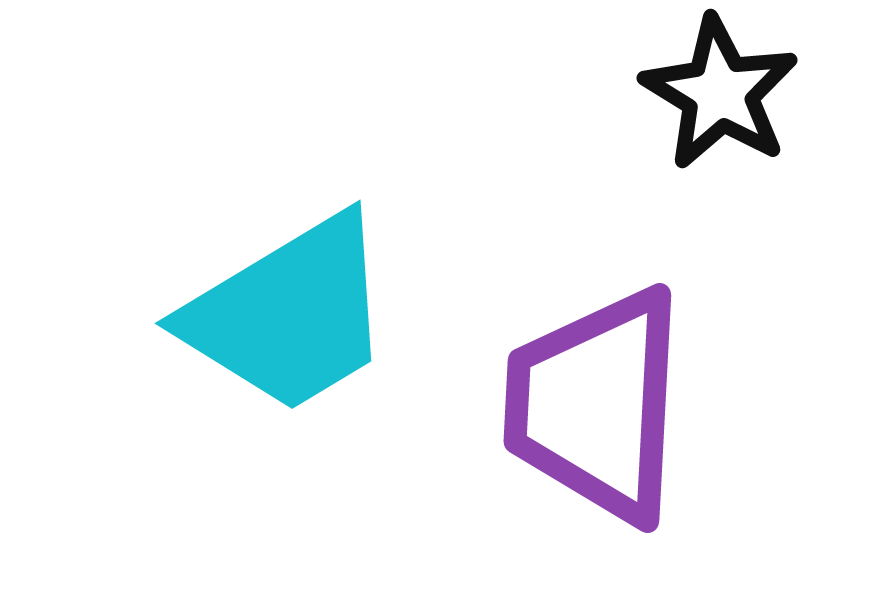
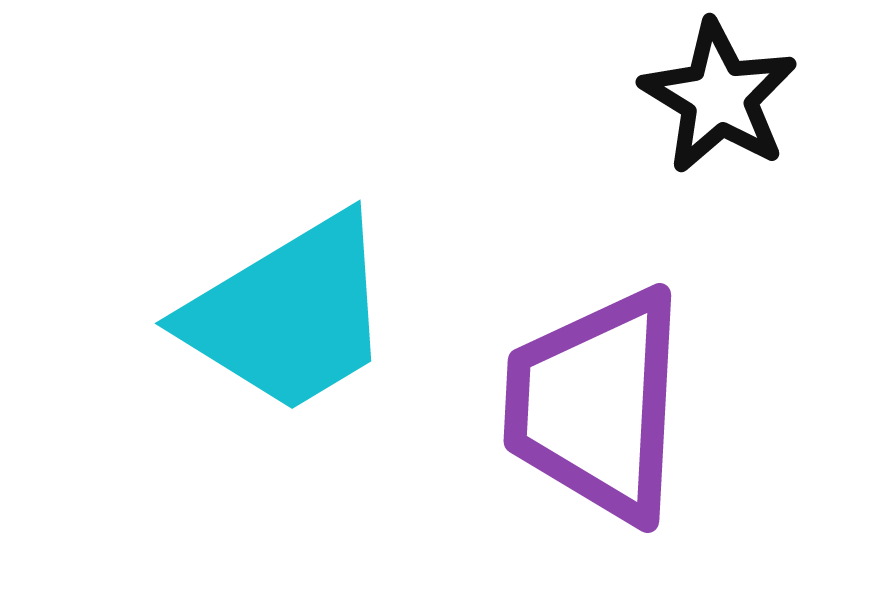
black star: moved 1 px left, 4 px down
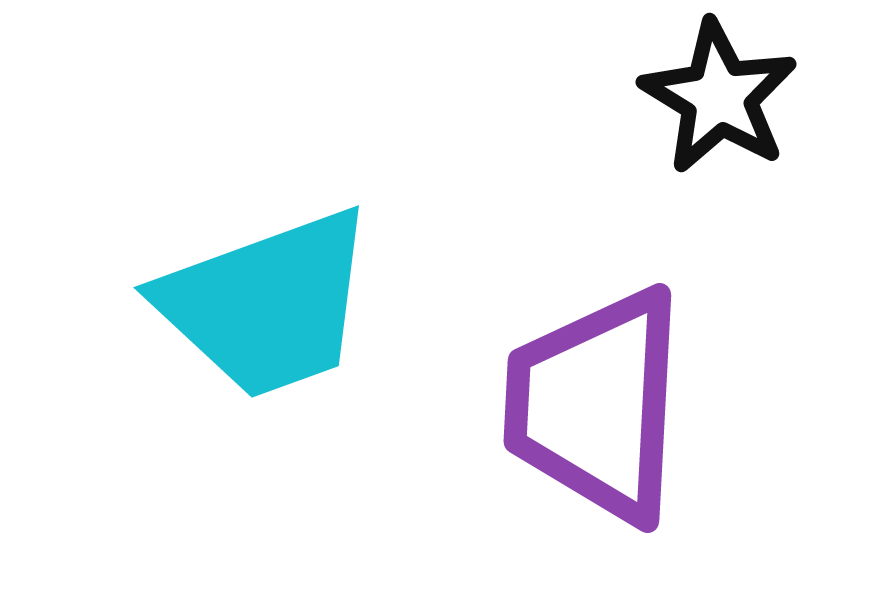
cyan trapezoid: moved 22 px left, 10 px up; rotated 11 degrees clockwise
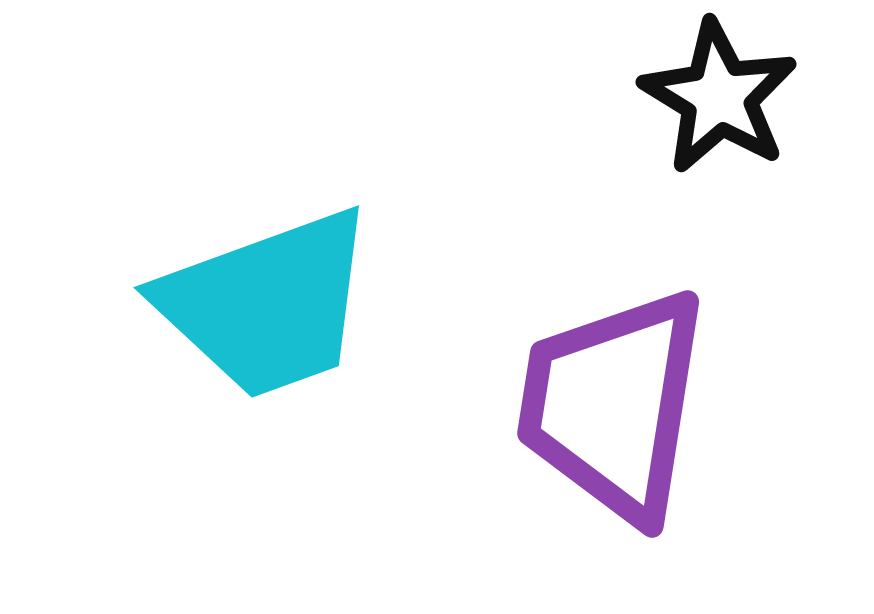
purple trapezoid: moved 17 px right; rotated 6 degrees clockwise
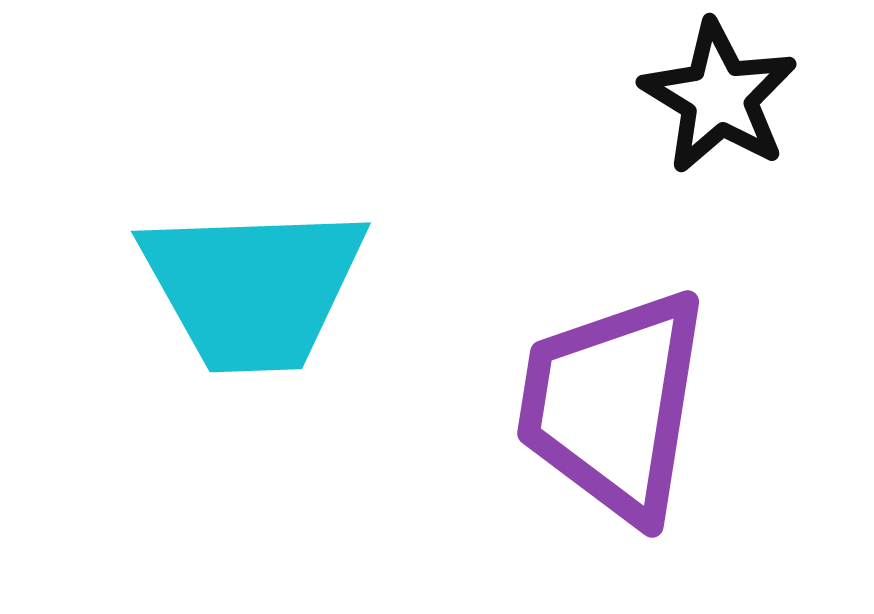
cyan trapezoid: moved 14 px left, 16 px up; rotated 18 degrees clockwise
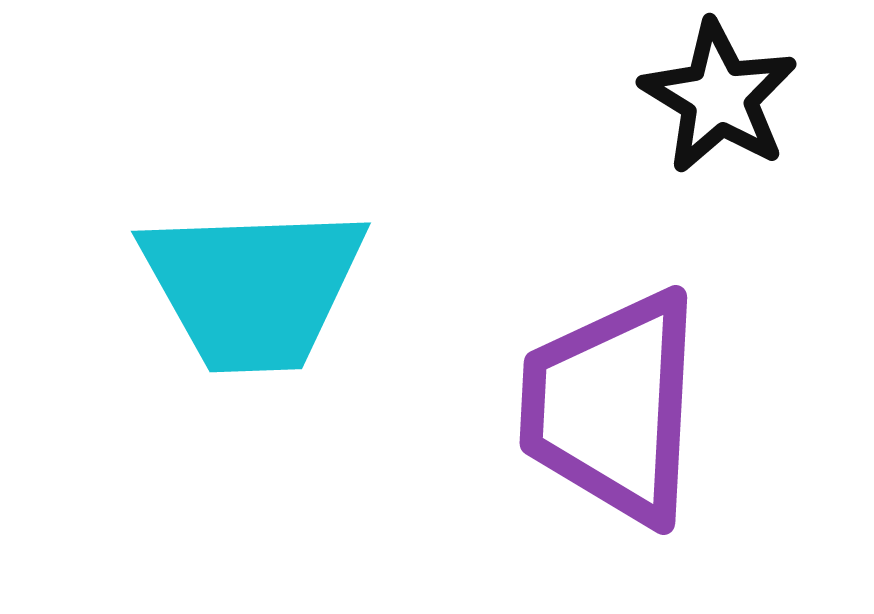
purple trapezoid: moved 1 px left, 2 px down; rotated 6 degrees counterclockwise
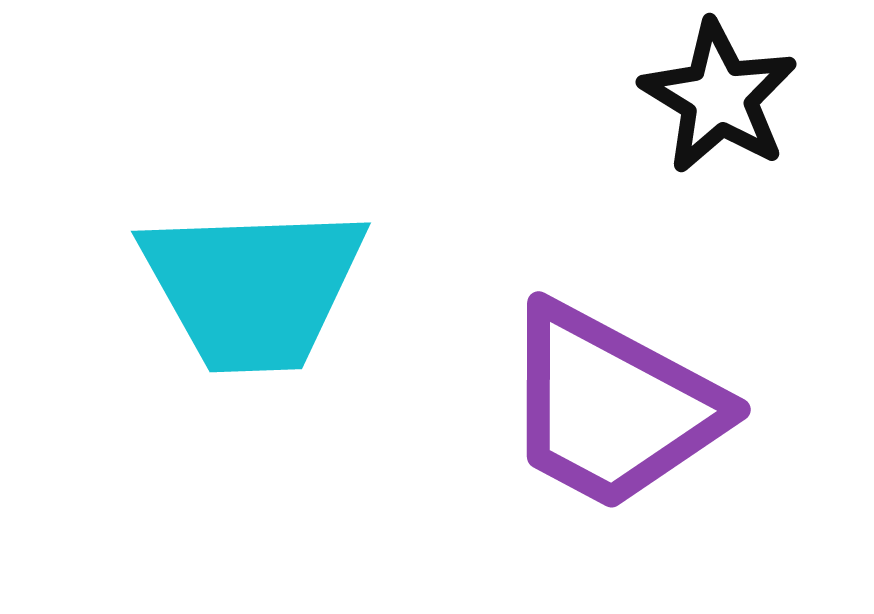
purple trapezoid: rotated 65 degrees counterclockwise
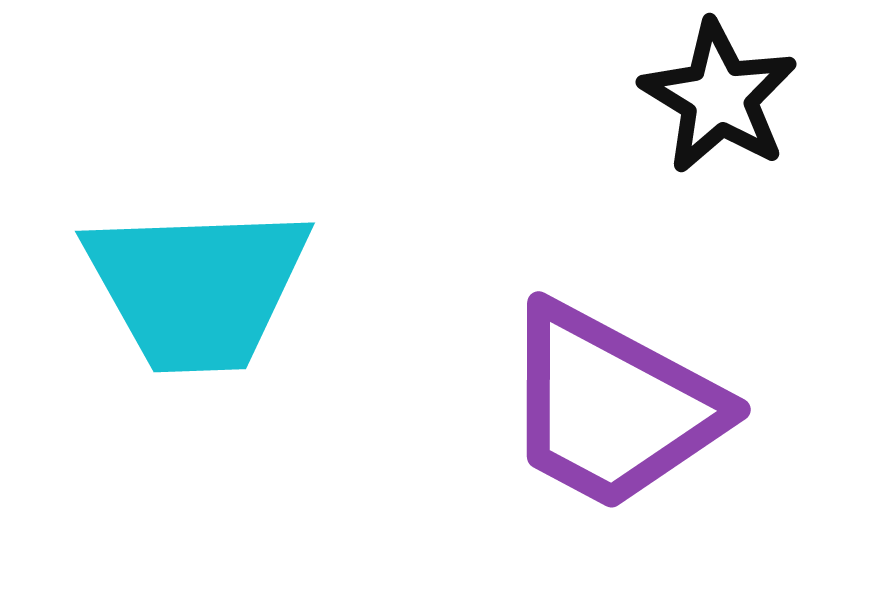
cyan trapezoid: moved 56 px left
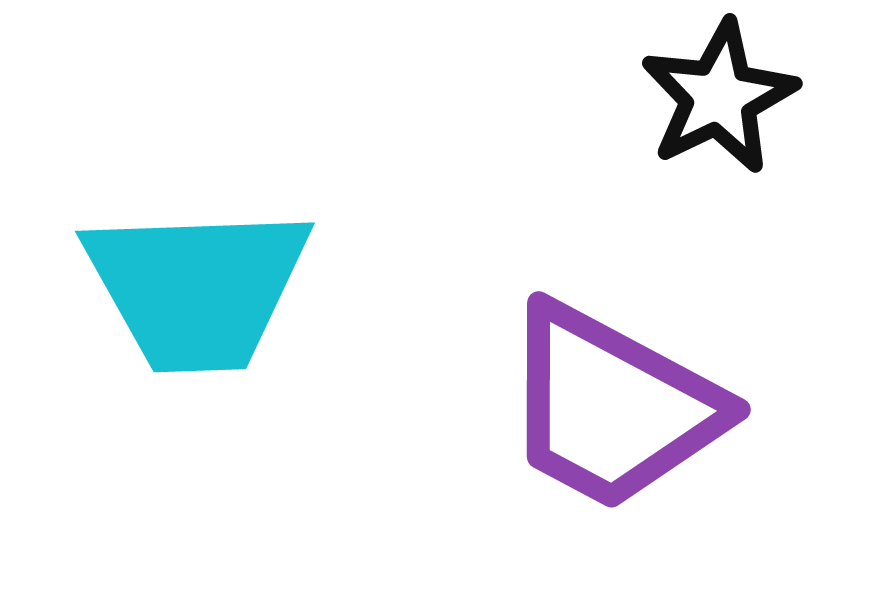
black star: rotated 15 degrees clockwise
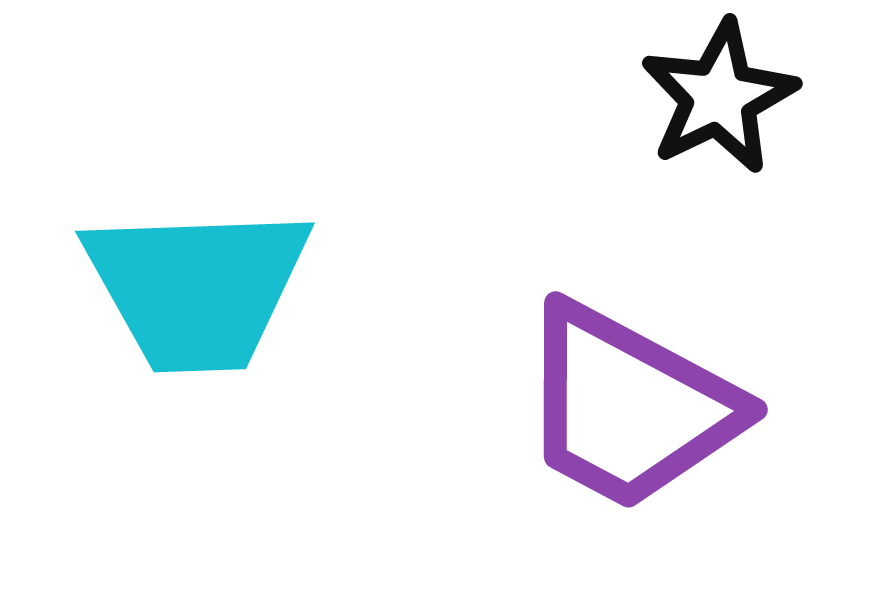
purple trapezoid: moved 17 px right
